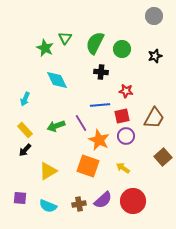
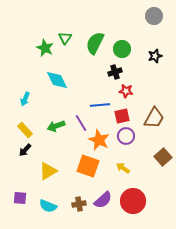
black cross: moved 14 px right; rotated 24 degrees counterclockwise
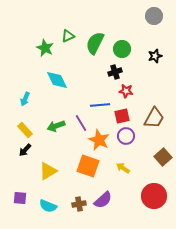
green triangle: moved 3 px right, 2 px up; rotated 32 degrees clockwise
red circle: moved 21 px right, 5 px up
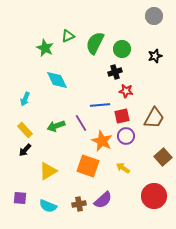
orange star: moved 3 px right, 1 px down
